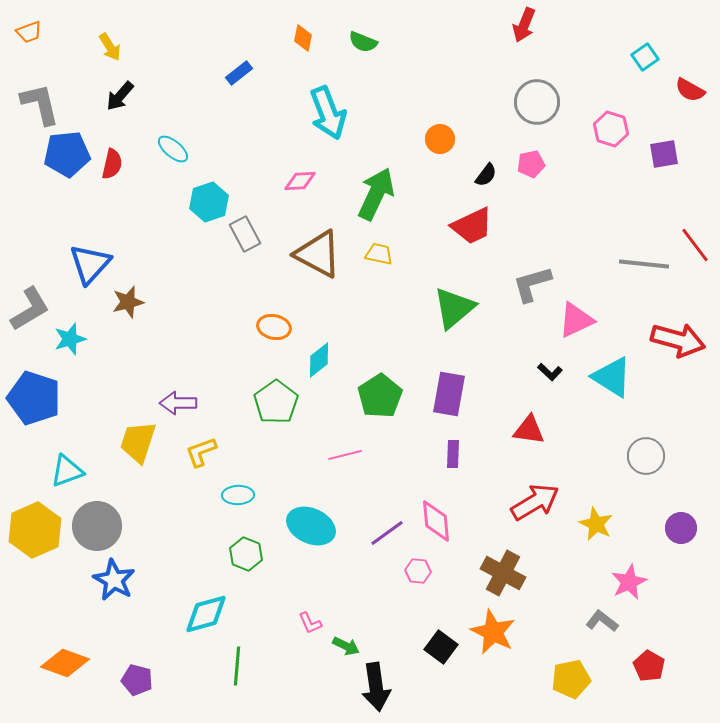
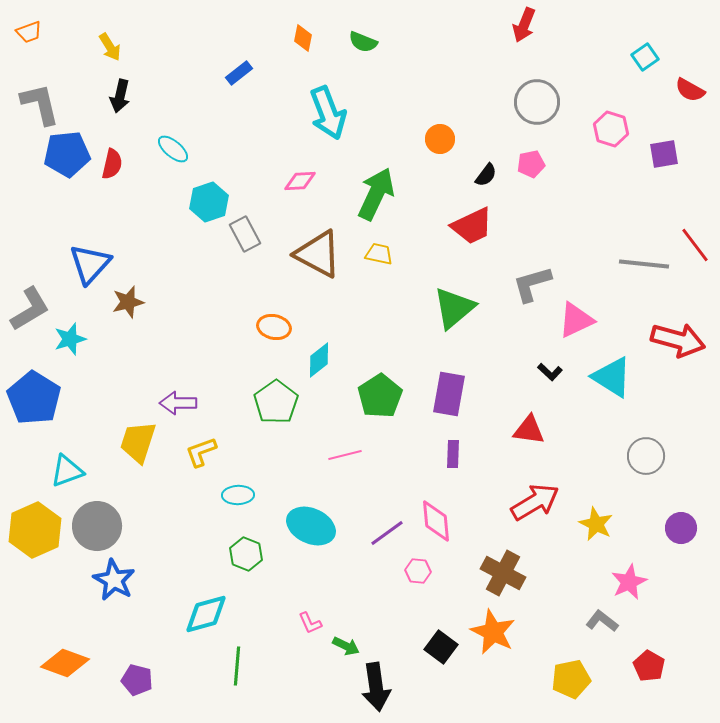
black arrow at (120, 96): rotated 28 degrees counterclockwise
blue pentagon at (34, 398): rotated 14 degrees clockwise
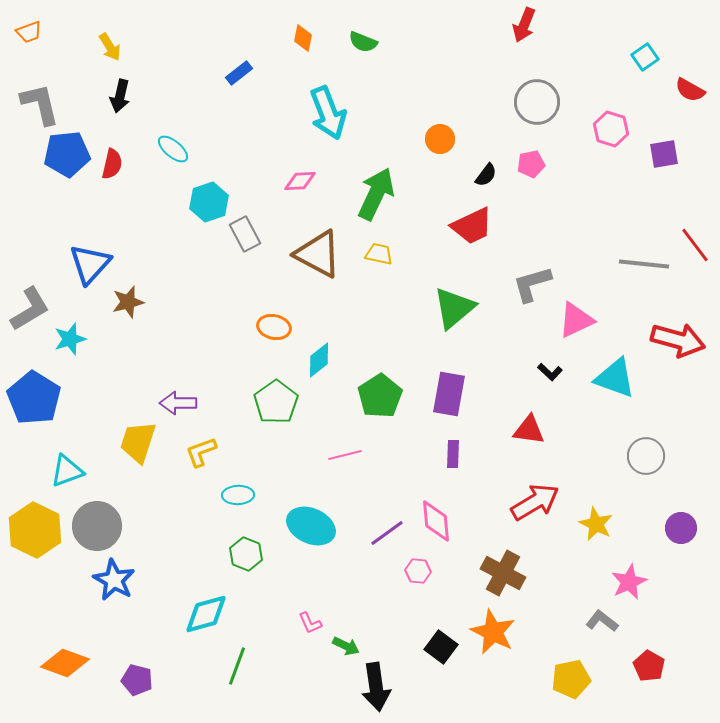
cyan triangle at (612, 377): moved 3 px right, 1 px down; rotated 12 degrees counterclockwise
yellow hexagon at (35, 530): rotated 10 degrees counterclockwise
green line at (237, 666): rotated 15 degrees clockwise
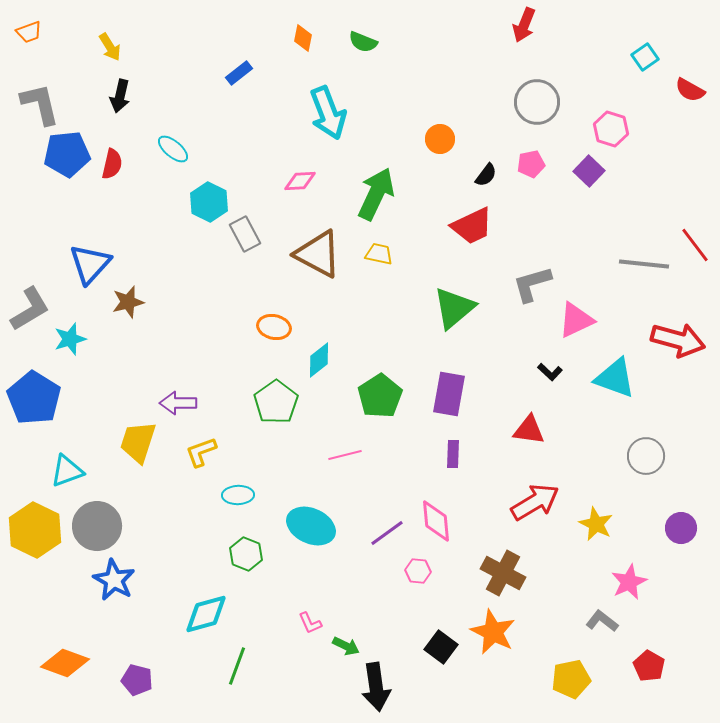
purple square at (664, 154): moved 75 px left, 17 px down; rotated 36 degrees counterclockwise
cyan hexagon at (209, 202): rotated 15 degrees counterclockwise
